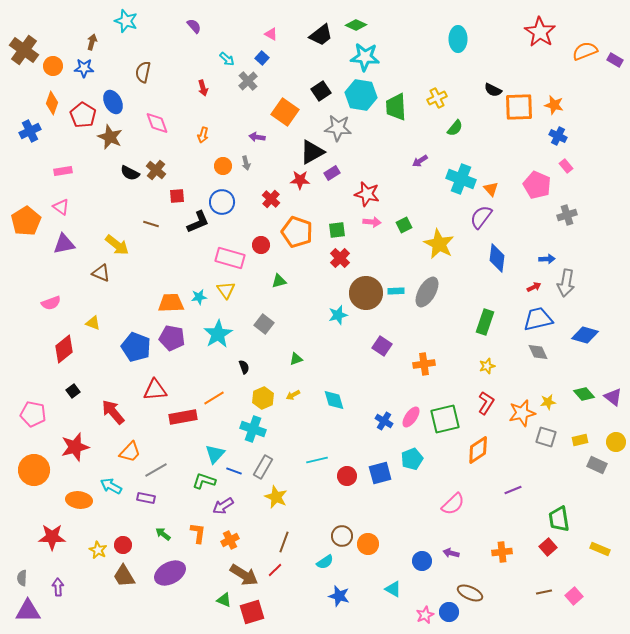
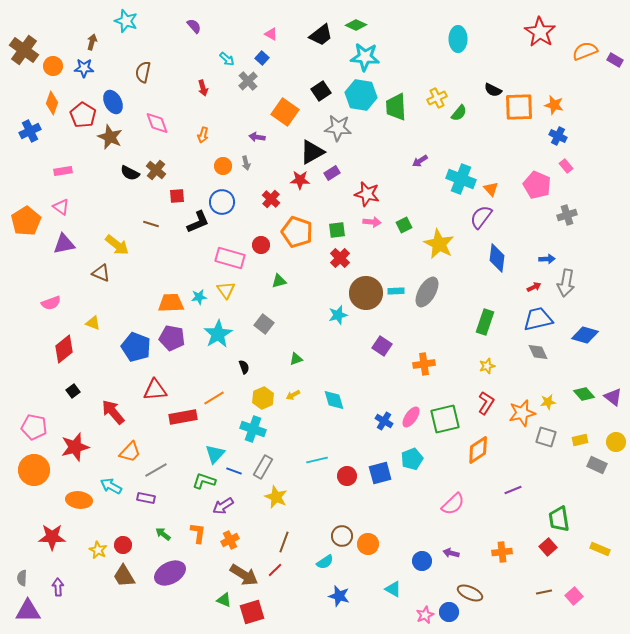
green semicircle at (455, 128): moved 4 px right, 15 px up
pink pentagon at (33, 414): moved 1 px right, 13 px down
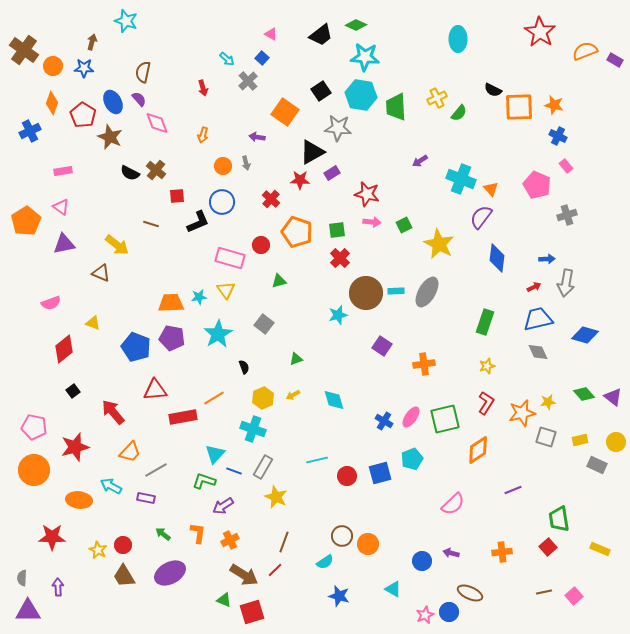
purple semicircle at (194, 26): moved 55 px left, 73 px down
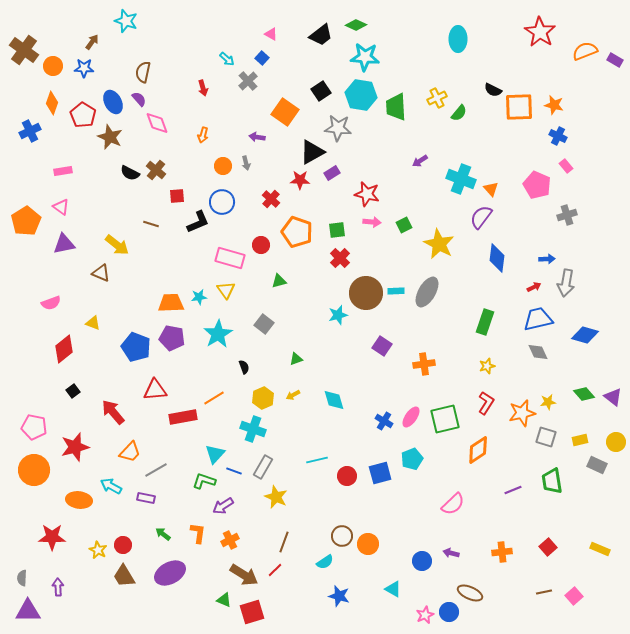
brown arrow at (92, 42): rotated 21 degrees clockwise
green trapezoid at (559, 519): moved 7 px left, 38 px up
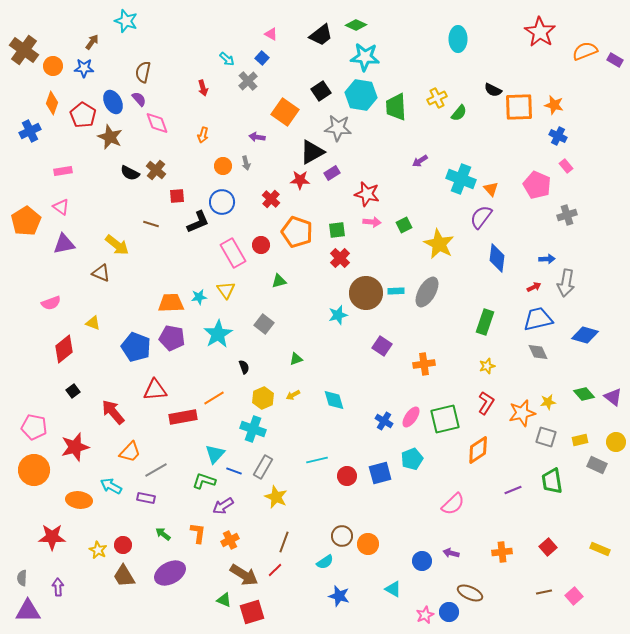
pink rectangle at (230, 258): moved 3 px right, 5 px up; rotated 44 degrees clockwise
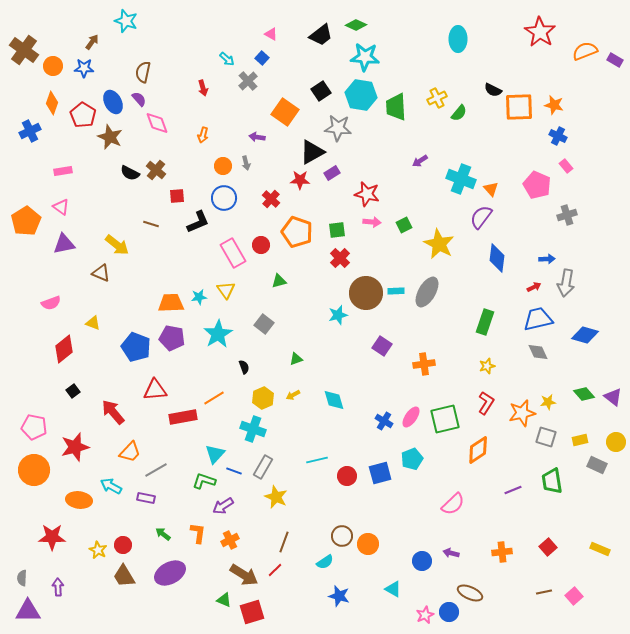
blue circle at (222, 202): moved 2 px right, 4 px up
